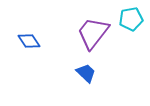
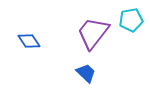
cyan pentagon: moved 1 px down
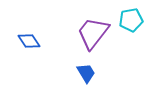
blue trapezoid: rotated 15 degrees clockwise
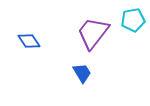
cyan pentagon: moved 2 px right
blue trapezoid: moved 4 px left
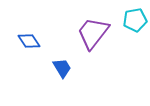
cyan pentagon: moved 2 px right
blue trapezoid: moved 20 px left, 5 px up
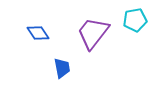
blue diamond: moved 9 px right, 8 px up
blue trapezoid: rotated 20 degrees clockwise
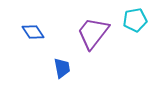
blue diamond: moved 5 px left, 1 px up
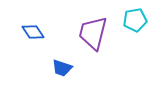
purple trapezoid: rotated 24 degrees counterclockwise
blue trapezoid: rotated 120 degrees clockwise
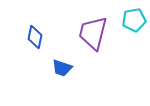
cyan pentagon: moved 1 px left
blue diamond: moved 2 px right, 5 px down; rotated 45 degrees clockwise
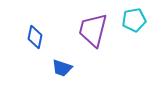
purple trapezoid: moved 3 px up
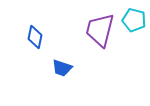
cyan pentagon: rotated 25 degrees clockwise
purple trapezoid: moved 7 px right
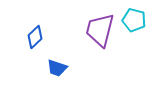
blue diamond: rotated 35 degrees clockwise
blue trapezoid: moved 5 px left
